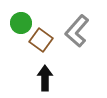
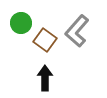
brown square: moved 4 px right
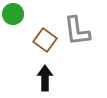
green circle: moved 8 px left, 9 px up
gray L-shape: rotated 48 degrees counterclockwise
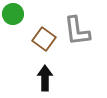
brown square: moved 1 px left, 1 px up
